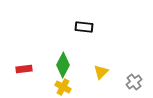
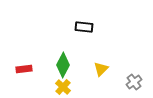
yellow triangle: moved 3 px up
yellow cross: rotated 14 degrees clockwise
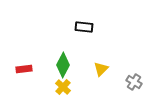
gray cross: rotated 21 degrees counterclockwise
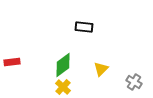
green diamond: rotated 25 degrees clockwise
red rectangle: moved 12 px left, 7 px up
